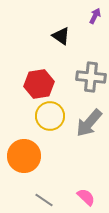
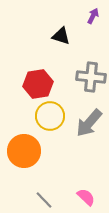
purple arrow: moved 2 px left
black triangle: rotated 18 degrees counterclockwise
red hexagon: moved 1 px left
orange circle: moved 5 px up
gray line: rotated 12 degrees clockwise
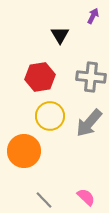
black triangle: moved 1 px left, 1 px up; rotated 42 degrees clockwise
red hexagon: moved 2 px right, 7 px up
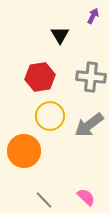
gray arrow: moved 2 px down; rotated 12 degrees clockwise
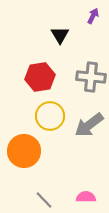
pink semicircle: rotated 42 degrees counterclockwise
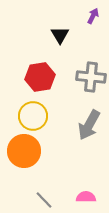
yellow circle: moved 17 px left
gray arrow: rotated 24 degrees counterclockwise
